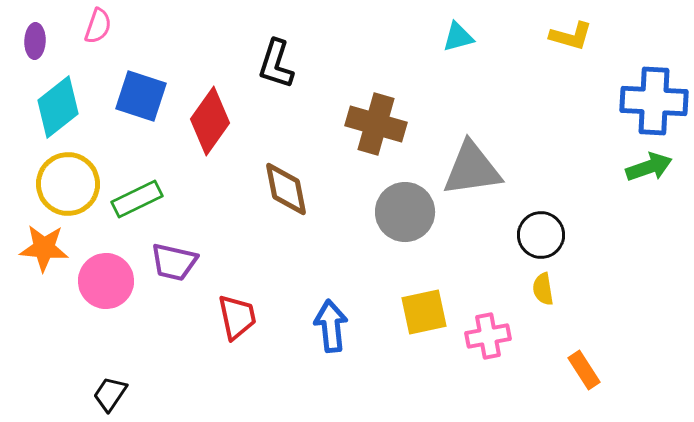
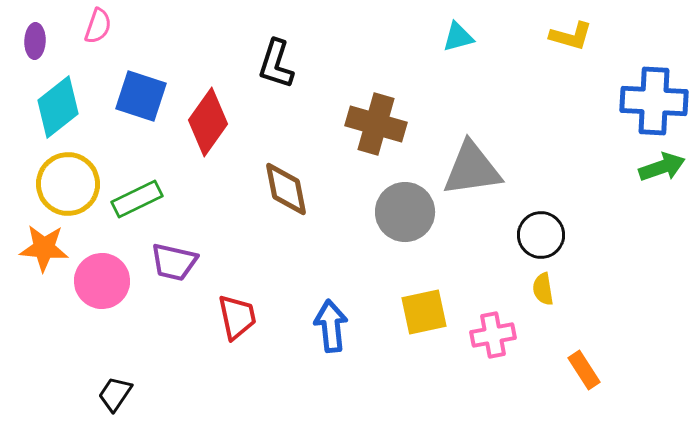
red diamond: moved 2 px left, 1 px down
green arrow: moved 13 px right
pink circle: moved 4 px left
pink cross: moved 5 px right, 1 px up
black trapezoid: moved 5 px right
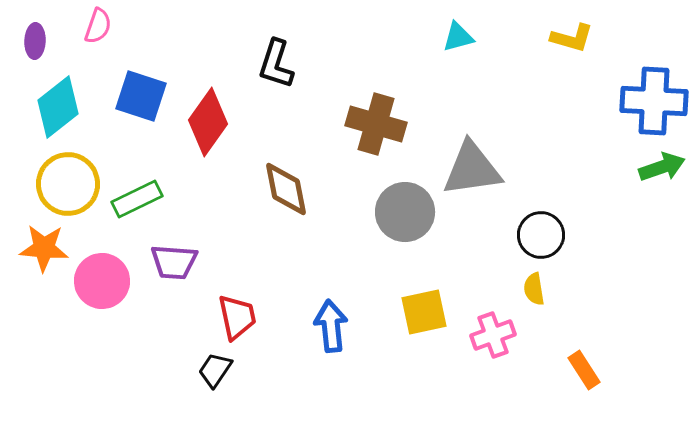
yellow L-shape: moved 1 px right, 2 px down
purple trapezoid: rotated 9 degrees counterclockwise
yellow semicircle: moved 9 px left
pink cross: rotated 9 degrees counterclockwise
black trapezoid: moved 100 px right, 24 px up
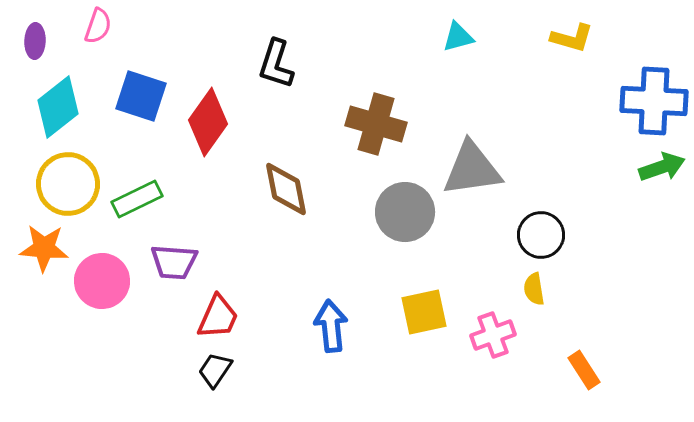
red trapezoid: moved 19 px left; rotated 36 degrees clockwise
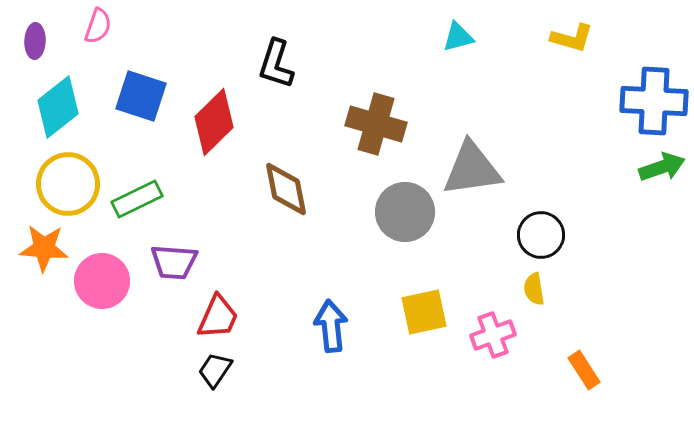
red diamond: moved 6 px right; rotated 10 degrees clockwise
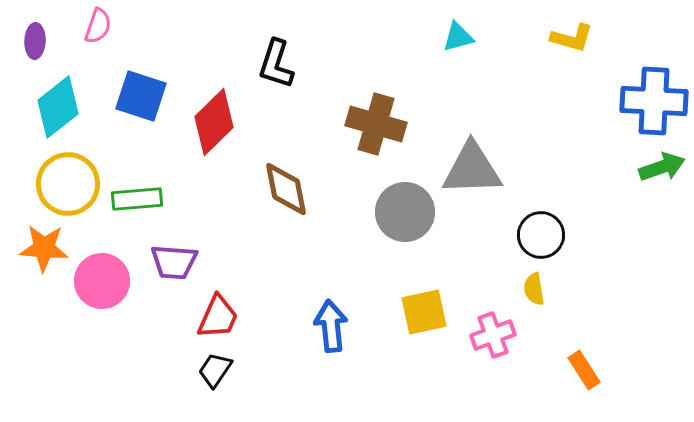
gray triangle: rotated 6 degrees clockwise
green rectangle: rotated 21 degrees clockwise
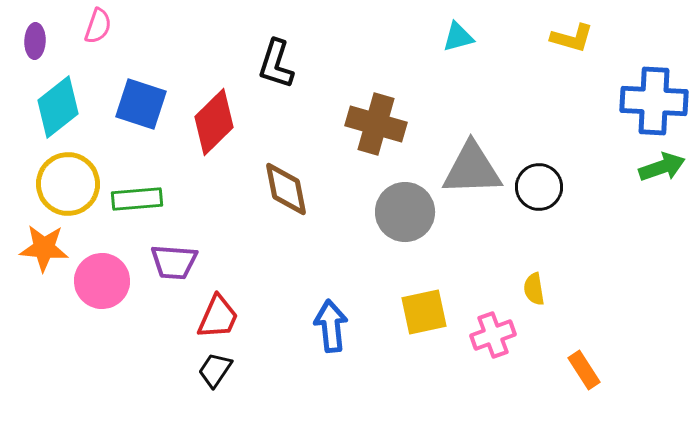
blue square: moved 8 px down
black circle: moved 2 px left, 48 px up
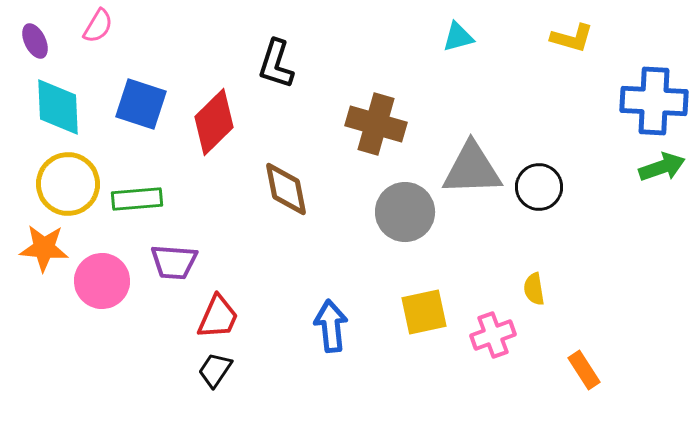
pink semicircle: rotated 12 degrees clockwise
purple ellipse: rotated 28 degrees counterclockwise
cyan diamond: rotated 54 degrees counterclockwise
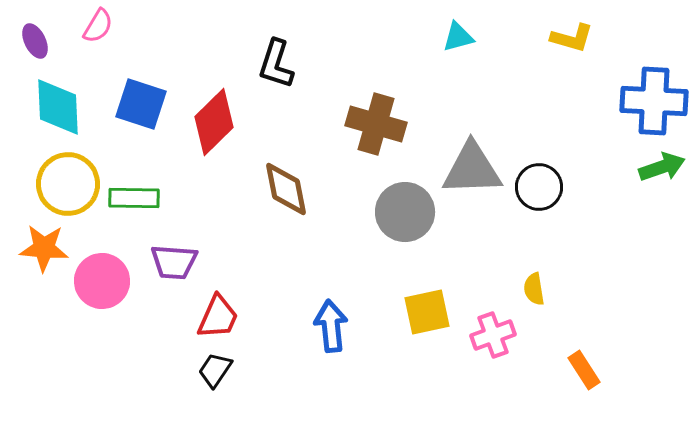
green rectangle: moved 3 px left, 1 px up; rotated 6 degrees clockwise
yellow square: moved 3 px right
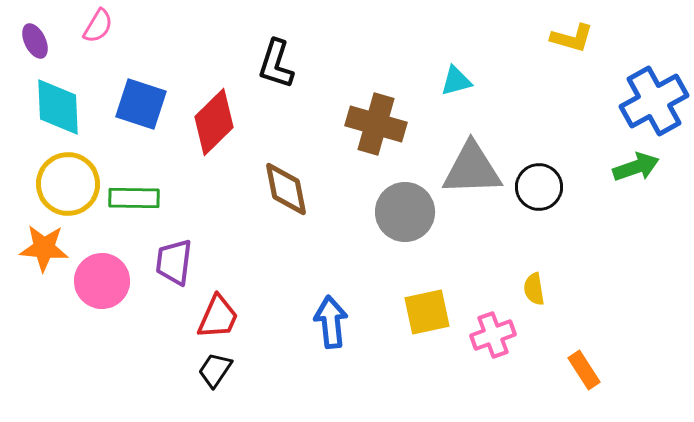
cyan triangle: moved 2 px left, 44 px down
blue cross: rotated 32 degrees counterclockwise
green arrow: moved 26 px left
purple trapezoid: rotated 93 degrees clockwise
blue arrow: moved 4 px up
